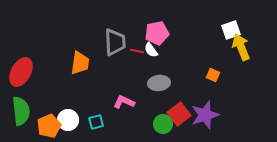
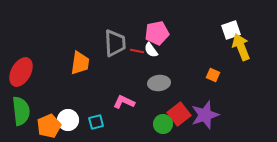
gray trapezoid: moved 1 px down
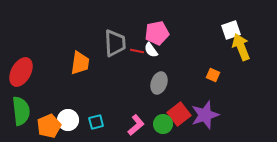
gray ellipse: rotated 65 degrees counterclockwise
pink L-shape: moved 12 px right, 23 px down; rotated 115 degrees clockwise
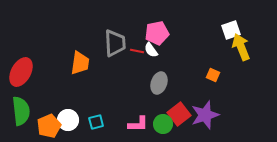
pink L-shape: moved 2 px right, 1 px up; rotated 40 degrees clockwise
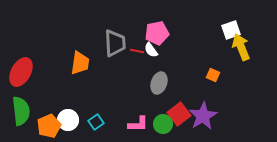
purple star: moved 2 px left, 1 px down; rotated 12 degrees counterclockwise
cyan square: rotated 21 degrees counterclockwise
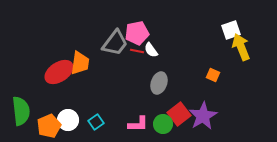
pink pentagon: moved 20 px left
gray trapezoid: rotated 40 degrees clockwise
red ellipse: moved 38 px right; rotated 28 degrees clockwise
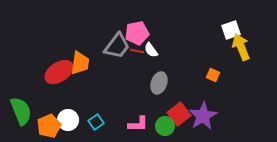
gray trapezoid: moved 2 px right, 3 px down
green semicircle: rotated 16 degrees counterclockwise
green circle: moved 2 px right, 2 px down
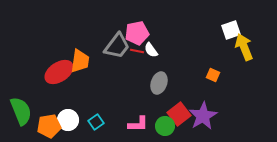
yellow arrow: moved 3 px right
orange trapezoid: moved 2 px up
orange pentagon: rotated 15 degrees clockwise
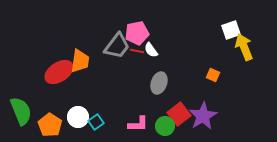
white circle: moved 10 px right, 3 px up
orange pentagon: moved 1 px right, 1 px up; rotated 30 degrees counterclockwise
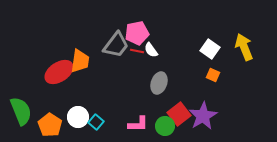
white square: moved 21 px left, 19 px down; rotated 36 degrees counterclockwise
gray trapezoid: moved 1 px left, 1 px up
cyan square: rotated 14 degrees counterclockwise
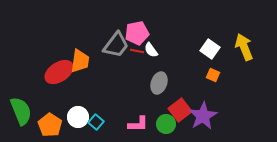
red square: moved 1 px right, 4 px up
green circle: moved 1 px right, 2 px up
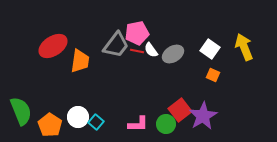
red ellipse: moved 6 px left, 26 px up
gray ellipse: moved 14 px right, 29 px up; rotated 40 degrees clockwise
